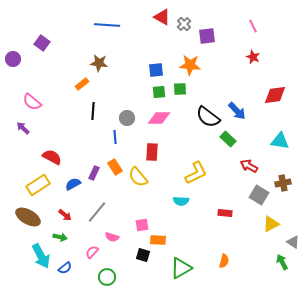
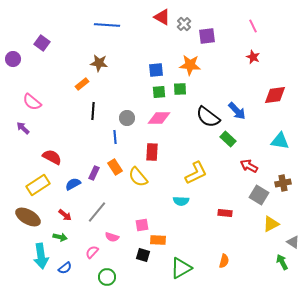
cyan arrow at (41, 256): rotated 20 degrees clockwise
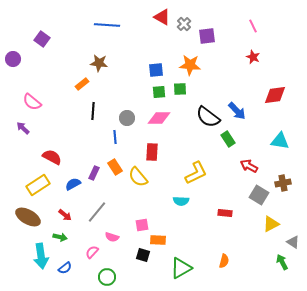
purple square at (42, 43): moved 4 px up
green rectangle at (228, 139): rotated 14 degrees clockwise
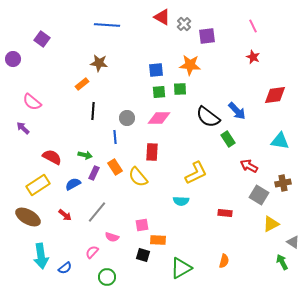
green arrow at (60, 237): moved 25 px right, 82 px up
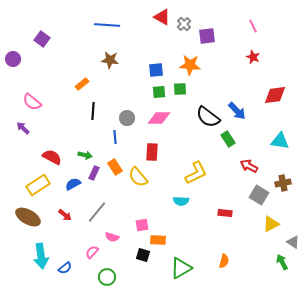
brown star at (99, 63): moved 11 px right, 3 px up
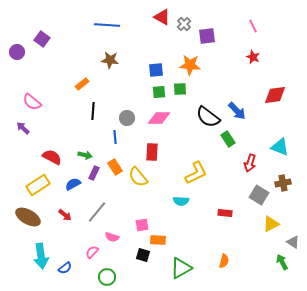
purple circle at (13, 59): moved 4 px right, 7 px up
cyan triangle at (280, 141): moved 6 px down; rotated 12 degrees clockwise
red arrow at (249, 166): moved 1 px right, 3 px up; rotated 102 degrees counterclockwise
